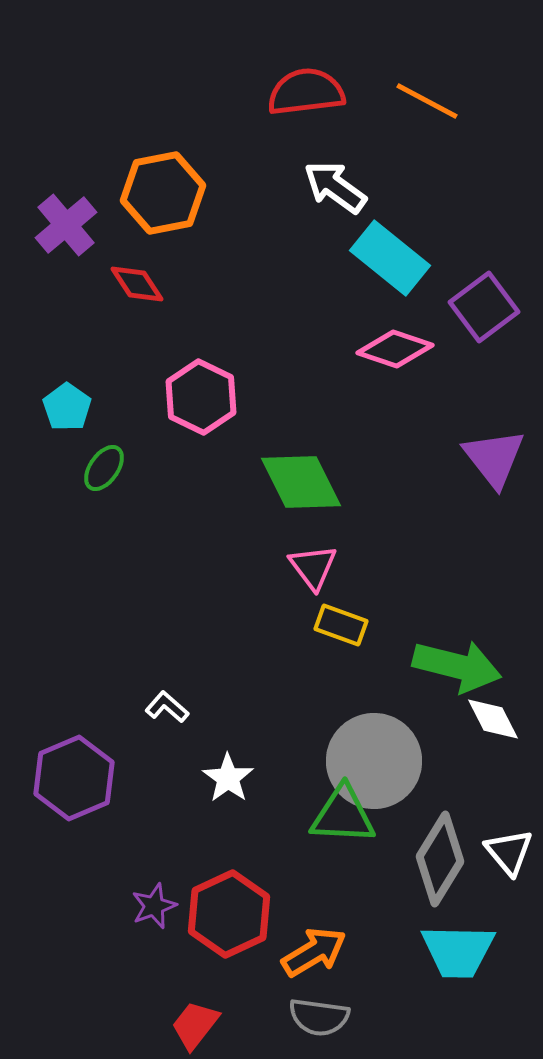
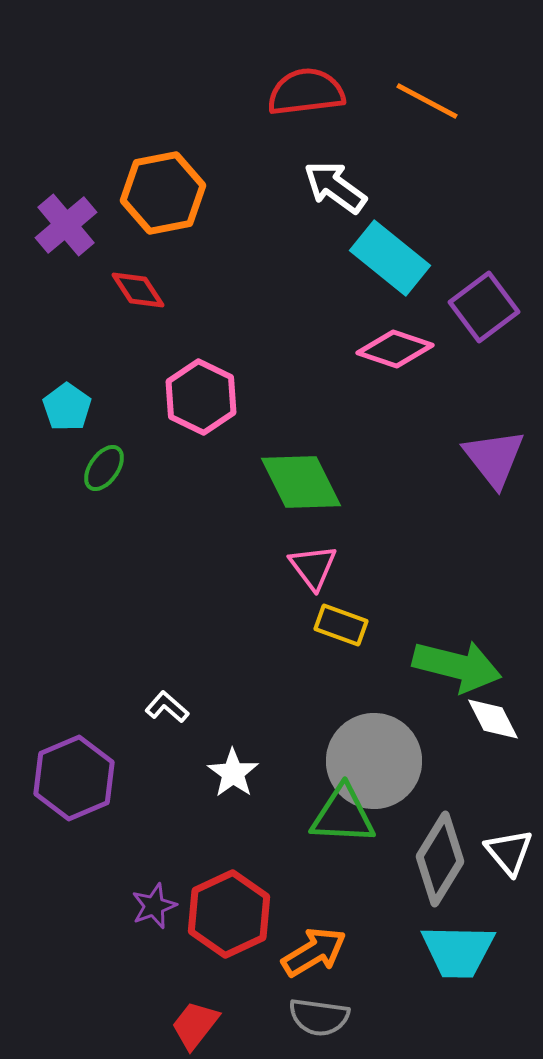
red diamond: moved 1 px right, 6 px down
white star: moved 5 px right, 5 px up
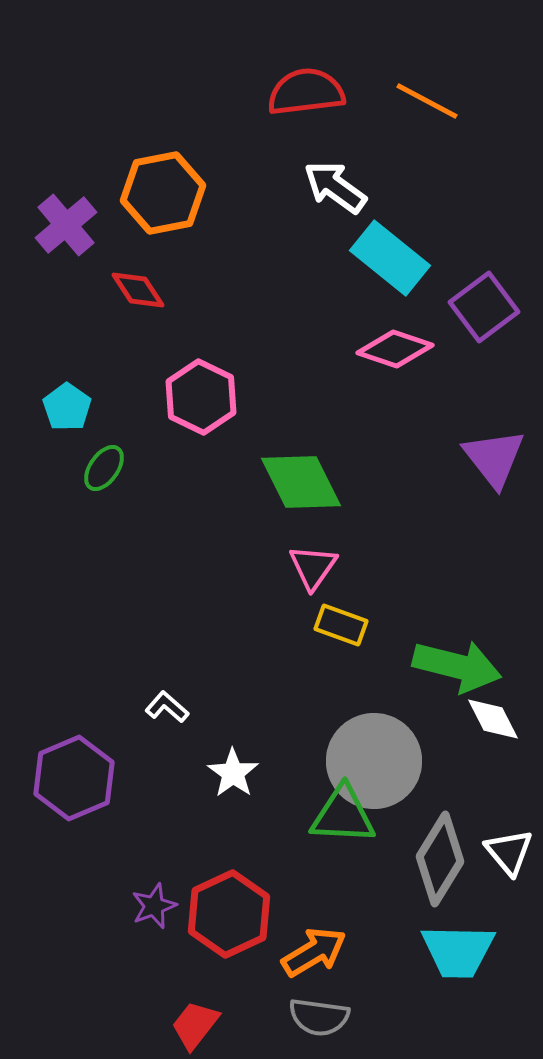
pink triangle: rotated 12 degrees clockwise
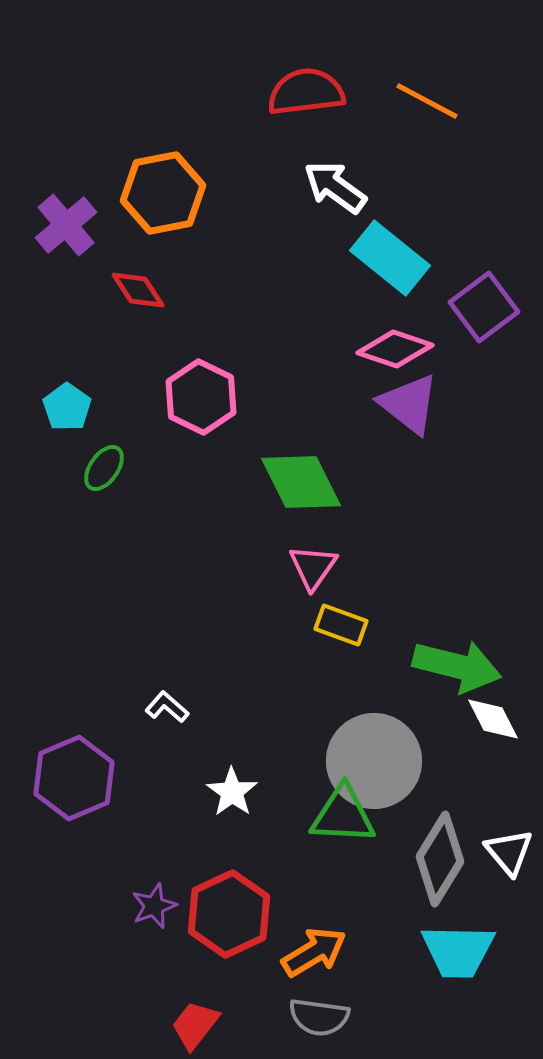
purple triangle: moved 85 px left, 54 px up; rotated 14 degrees counterclockwise
white star: moved 1 px left, 19 px down
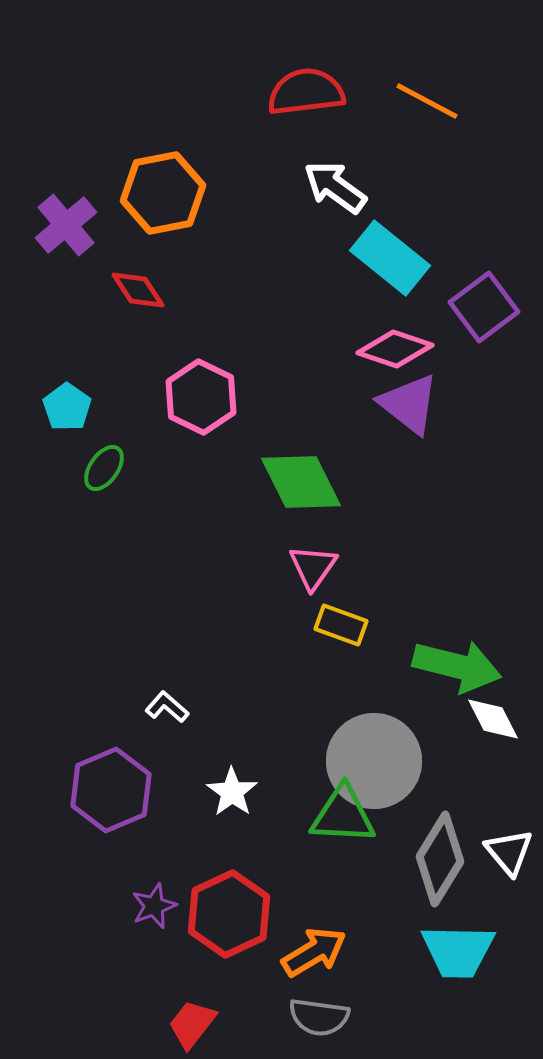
purple hexagon: moved 37 px right, 12 px down
red trapezoid: moved 3 px left, 1 px up
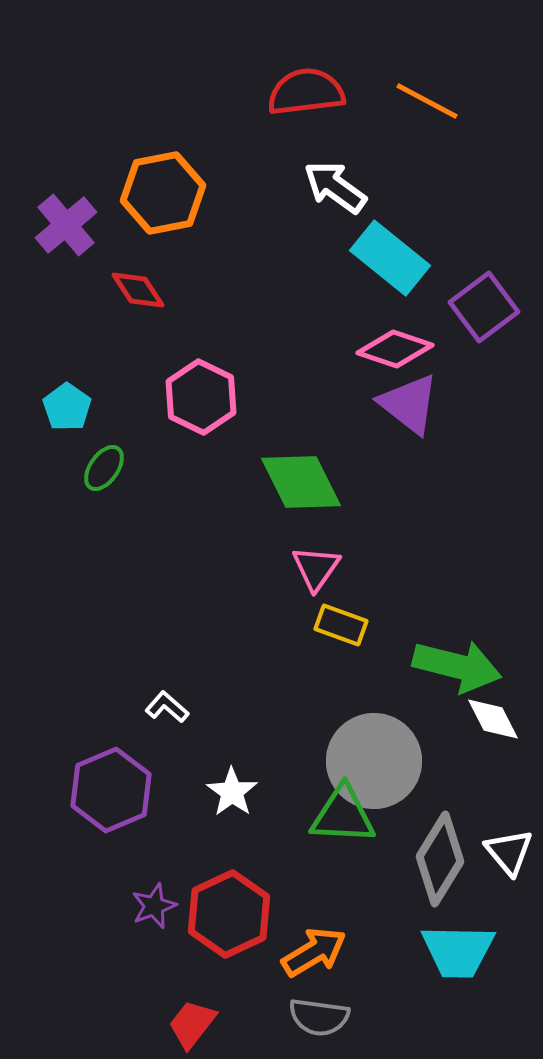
pink triangle: moved 3 px right, 1 px down
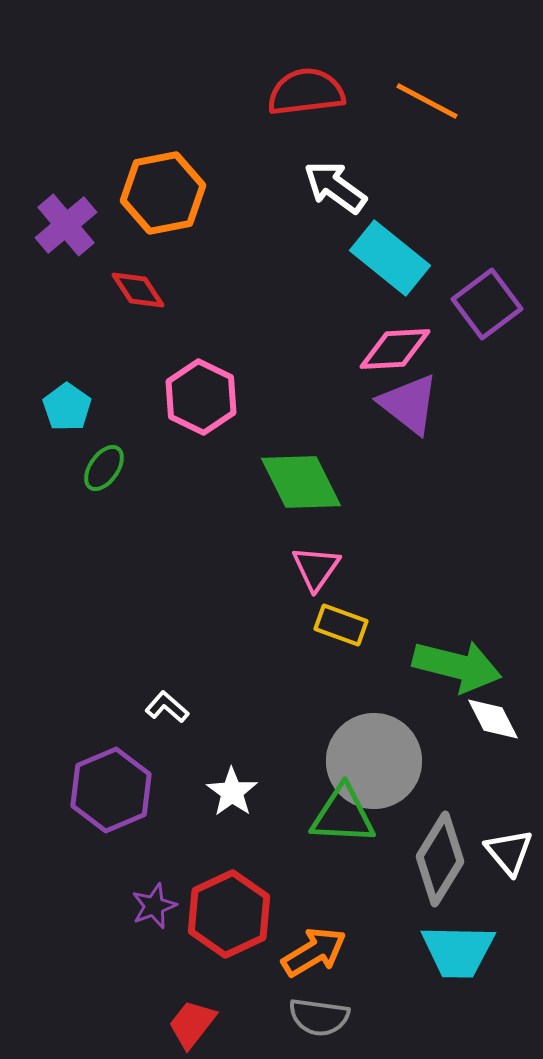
purple square: moved 3 px right, 3 px up
pink diamond: rotated 22 degrees counterclockwise
